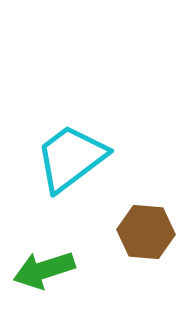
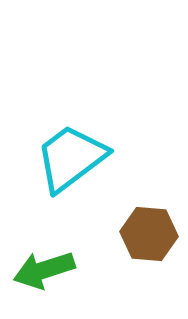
brown hexagon: moved 3 px right, 2 px down
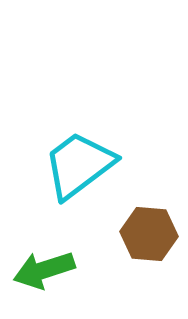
cyan trapezoid: moved 8 px right, 7 px down
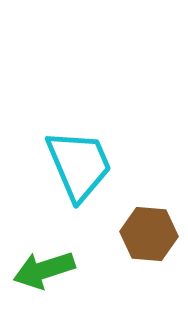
cyan trapezoid: rotated 104 degrees clockwise
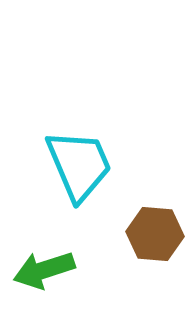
brown hexagon: moved 6 px right
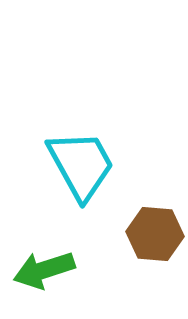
cyan trapezoid: moved 2 px right; rotated 6 degrees counterclockwise
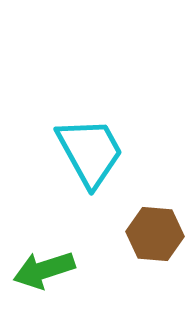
cyan trapezoid: moved 9 px right, 13 px up
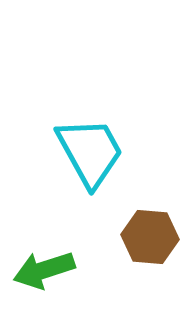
brown hexagon: moved 5 px left, 3 px down
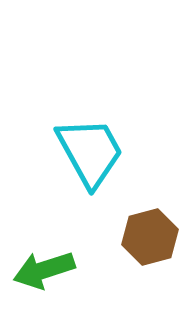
brown hexagon: rotated 20 degrees counterclockwise
